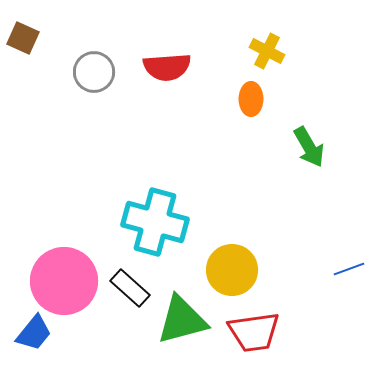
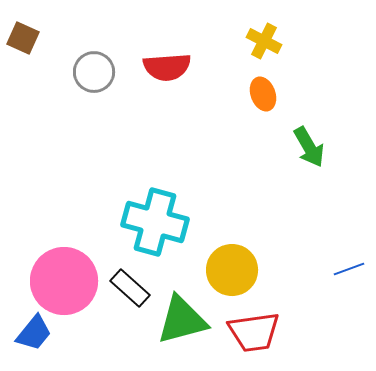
yellow cross: moved 3 px left, 10 px up
orange ellipse: moved 12 px right, 5 px up; rotated 20 degrees counterclockwise
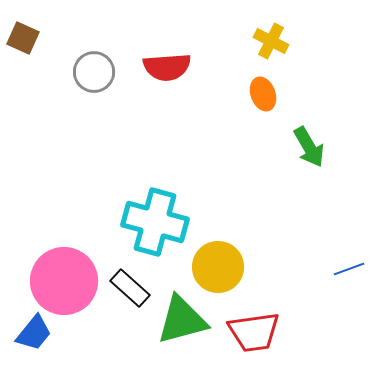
yellow cross: moved 7 px right
yellow circle: moved 14 px left, 3 px up
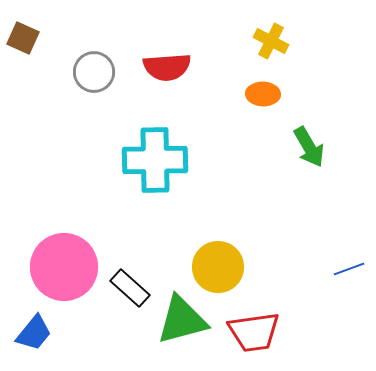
orange ellipse: rotated 68 degrees counterclockwise
cyan cross: moved 62 px up; rotated 16 degrees counterclockwise
pink circle: moved 14 px up
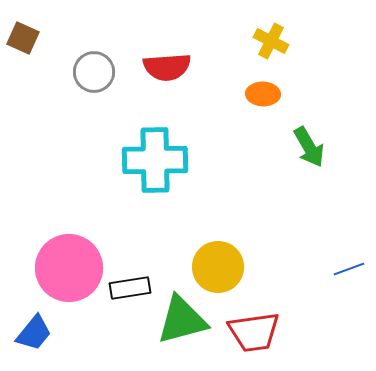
pink circle: moved 5 px right, 1 px down
black rectangle: rotated 51 degrees counterclockwise
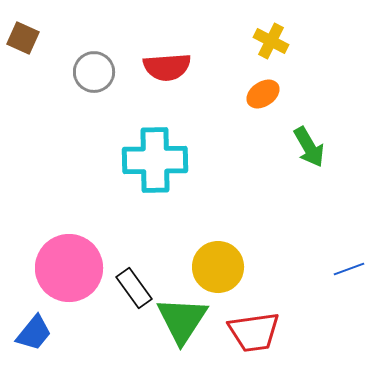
orange ellipse: rotated 36 degrees counterclockwise
black rectangle: moved 4 px right; rotated 63 degrees clockwise
green triangle: rotated 42 degrees counterclockwise
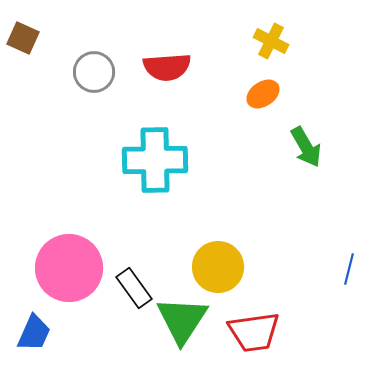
green arrow: moved 3 px left
blue line: rotated 56 degrees counterclockwise
blue trapezoid: rotated 15 degrees counterclockwise
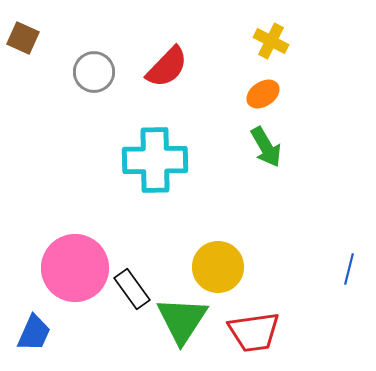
red semicircle: rotated 42 degrees counterclockwise
green arrow: moved 40 px left
pink circle: moved 6 px right
black rectangle: moved 2 px left, 1 px down
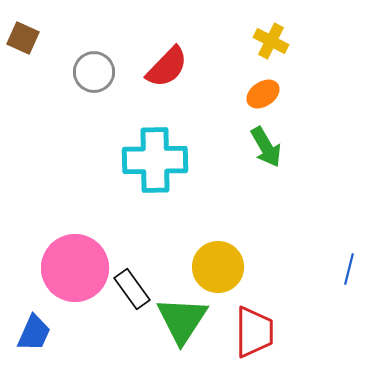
red trapezoid: rotated 82 degrees counterclockwise
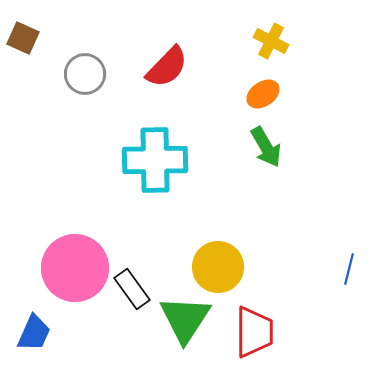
gray circle: moved 9 px left, 2 px down
green triangle: moved 3 px right, 1 px up
